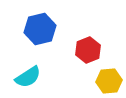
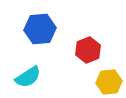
blue hexagon: rotated 8 degrees clockwise
yellow hexagon: moved 1 px down
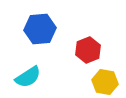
yellow hexagon: moved 4 px left; rotated 15 degrees clockwise
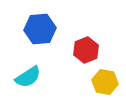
red hexagon: moved 2 px left
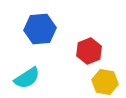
red hexagon: moved 3 px right, 1 px down
cyan semicircle: moved 1 px left, 1 px down
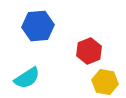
blue hexagon: moved 2 px left, 3 px up
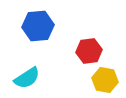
red hexagon: rotated 15 degrees clockwise
yellow hexagon: moved 2 px up
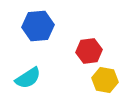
cyan semicircle: moved 1 px right
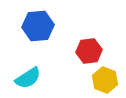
yellow hexagon: rotated 10 degrees clockwise
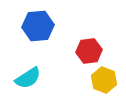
yellow hexagon: moved 1 px left
